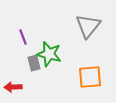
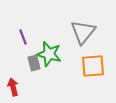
gray triangle: moved 5 px left, 6 px down
orange square: moved 3 px right, 11 px up
red arrow: rotated 78 degrees clockwise
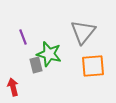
gray rectangle: moved 2 px right, 2 px down
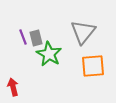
green star: rotated 15 degrees clockwise
gray rectangle: moved 27 px up
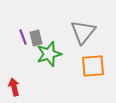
green star: rotated 25 degrees clockwise
red arrow: moved 1 px right
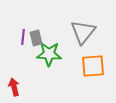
purple line: rotated 28 degrees clockwise
green star: rotated 20 degrees clockwise
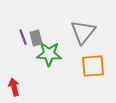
purple line: rotated 28 degrees counterclockwise
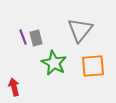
gray triangle: moved 3 px left, 2 px up
green star: moved 5 px right, 9 px down; rotated 25 degrees clockwise
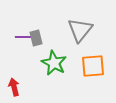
purple line: rotated 70 degrees counterclockwise
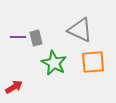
gray triangle: rotated 44 degrees counterclockwise
purple line: moved 5 px left
orange square: moved 4 px up
red arrow: rotated 72 degrees clockwise
